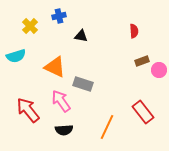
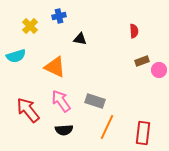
black triangle: moved 1 px left, 3 px down
gray rectangle: moved 12 px right, 17 px down
red rectangle: moved 21 px down; rotated 45 degrees clockwise
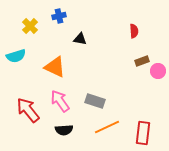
pink circle: moved 1 px left, 1 px down
pink arrow: moved 1 px left
orange line: rotated 40 degrees clockwise
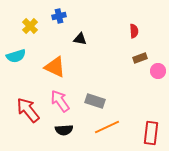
brown rectangle: moved 2 px left, 3 px up
red rectangle: moved 8 px right
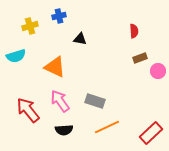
yellow cross: rotated 28 degrees clockwise
red rectangle: rotated 40 degrees clockwise
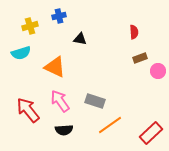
red semicircle: moved 1 px down
cyan semicircle: moved 5 px right, 3 px up
orange line: moved 3 px right, 2 px up; rotated 10 degrees counterclockwise
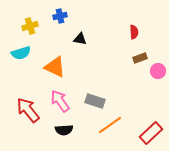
blue cross: moved 1 px right
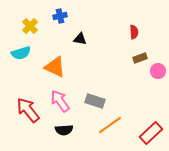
yellow cross: rotated 28 degrees counterclockwise
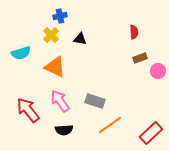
yellow cross: moved 21 px right, 9 px down
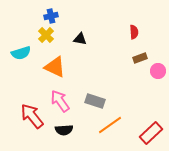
blue cross: moved 9 px left
yellow cross: moved 5 px left
red arrow: moved 4 px right, 6 px down
